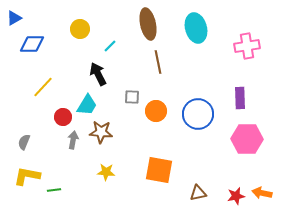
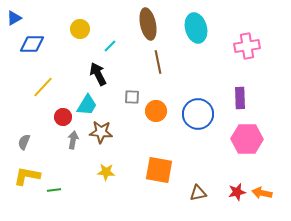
red star: moved 1 px right, 4 px up
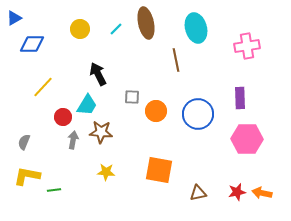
brown ellipse: moved 2 px left, 1 px up
cyan line: moved 6 px right, 17 px up
brown line: moved 18 px right, 2 px up
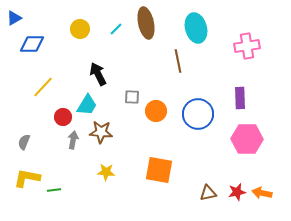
brown line: moved 2 px right, 1 px down
yellow L-shape: moved 2 px down
brown triangle: moved 10 px right
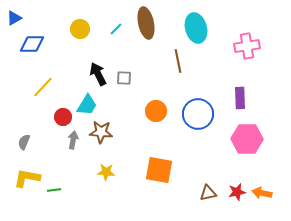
gray square: moved 8 px left, 19 px up
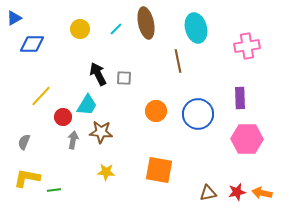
yellow line: moved 2 px left, 9 px down
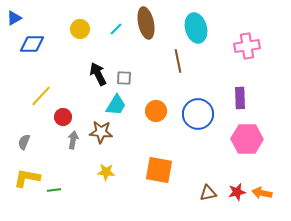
cyan trapezoid: moved 29 px right
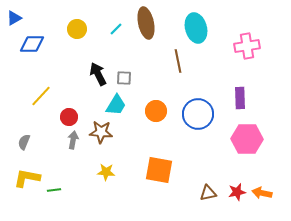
yellow circle: moved 3 px left
red circle: moved 6 px right
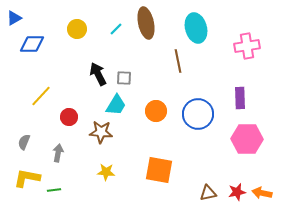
gray arrow: moved 15 px left, 13 px down
